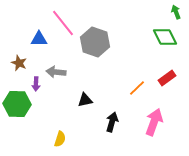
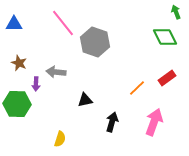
blue triangle: moved 25 px left, 15 px up
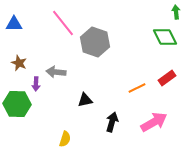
green arrow: rotated 16 degrees clockwise
orange line: rotated 18 degrees clockwise
pink arrow: rotated 40 degrees clockwise
yellow semicircle: moved 5 px right
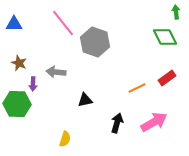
purple arrow: moved 3 px left
black arrow: moved 5 px right, 1 px down
